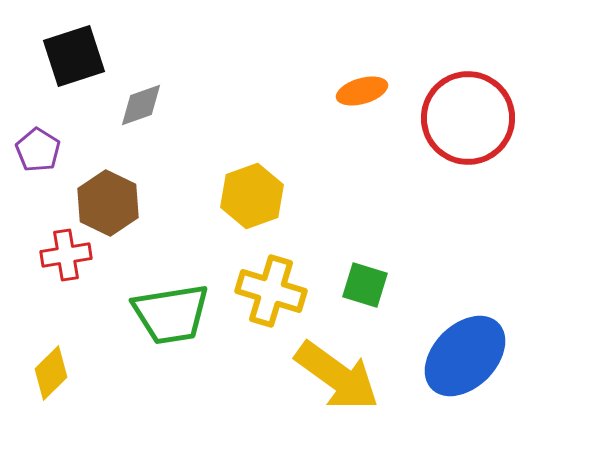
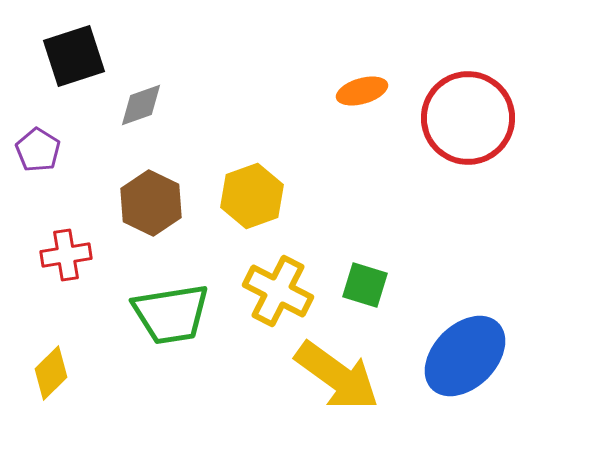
brown hexagon: moved 43 px right
yellow cross: moved 7 px right; rotated 10 degrees clockwise
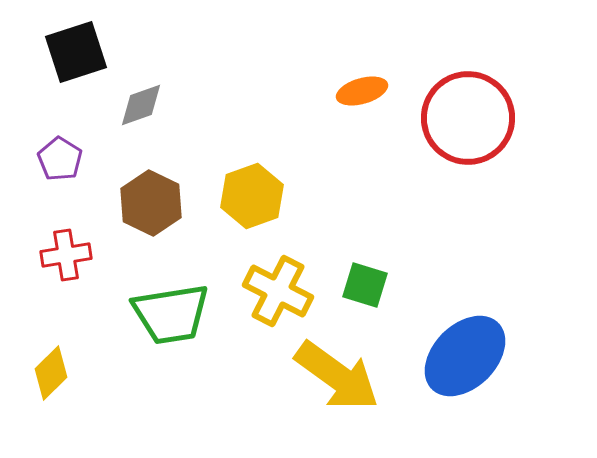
black square: moved 2 px right, 4 px up
purple pentagon: moved 22 px right, 9 px down
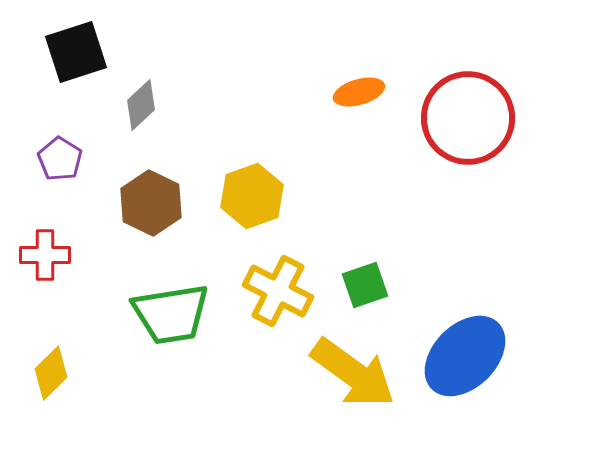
orange ellipse: moved 3 px left, 1 px down
gray diamond: rotated 24 degrees counterclockwise
red cross: moved 21 px left; rotated 9 degrees clockwise
green square: rotated 36 degrees counterclockwise
yellow arrow: moved 16 px right, 3 px up
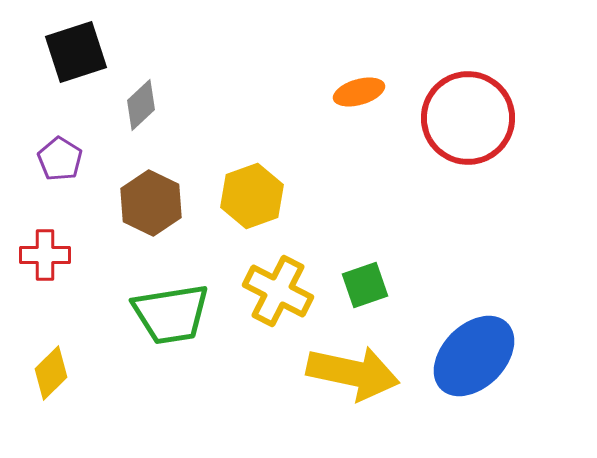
blue ellipse: moved 9 px right
yellow arrow: rotated 24 degrees counterclockwise
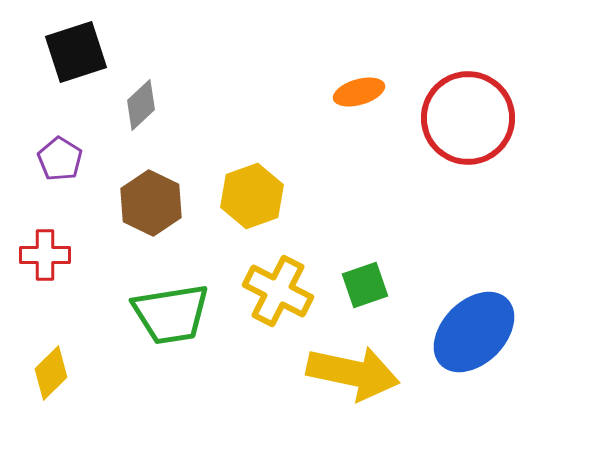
blue ellipse: moved 24 px up
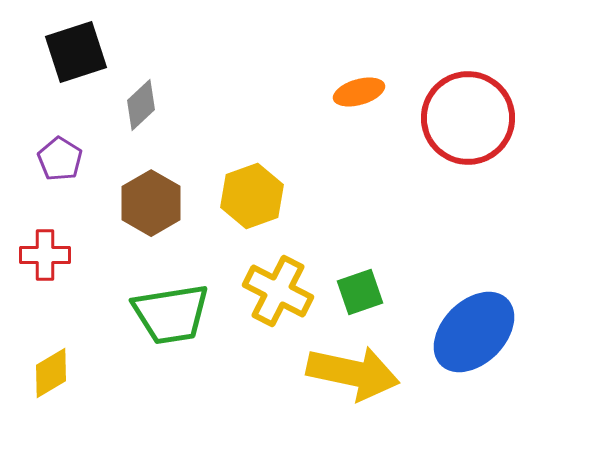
brown hexagon: rotated 4 degrees clockwise
green square: moved 5 px left, 7 px down
yellow diamond: rotated 14 degrees clockwise
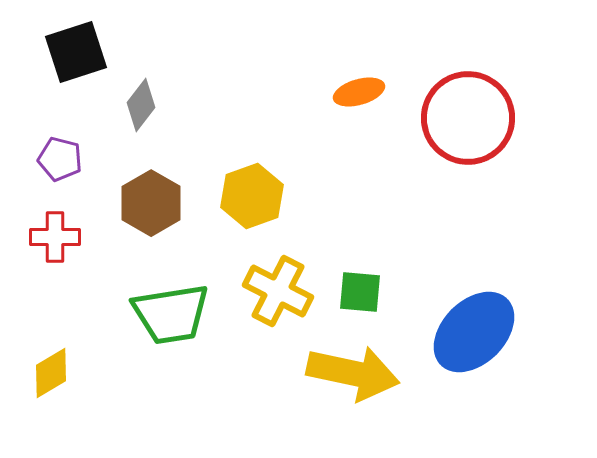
gray diamond: rotated 9 degrees counterclockwise
purple pentagon: rotated 18 degrees counterclockwise
red cross: moved 10 px right, 18 px up
green square: rotated 24 degrees clockwise
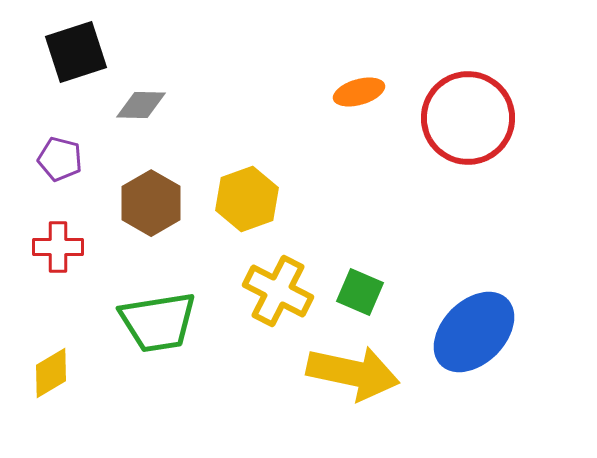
gray diamond: rotated 54 degrees clockwise
yellow hexagon: moved 5 px left, 3 px down
red cross: moved 3 px right, 10 px down
green square: rotated 18 degrees clockwise
green trapezoid: moved 13 px left, 8 px down
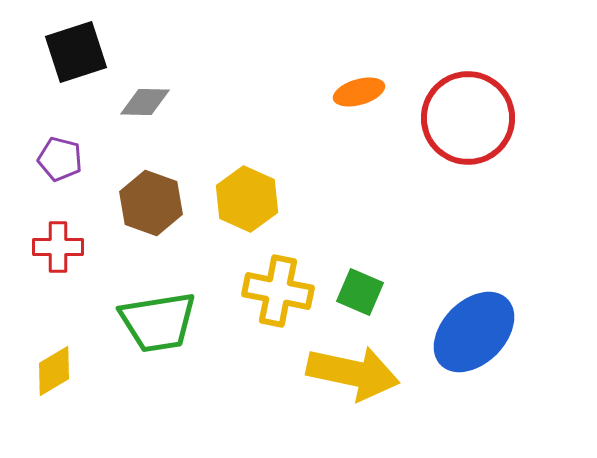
gray diamond: moved 4 px right, 3 px up
yellow hexagon: rotated 16 degrees counterclockwise
brown hexagon: rotated 10 degrees counterclockwise
yellow cross: rotated 16 degrees counterclockwise
yellow diamond: moved 3 px right, 2 px up
